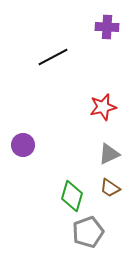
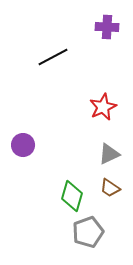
red star: rotated 12 degrees counterclockwise
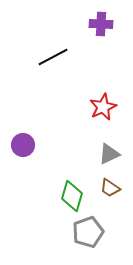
purple cross: moved 6 px left, 3 px up
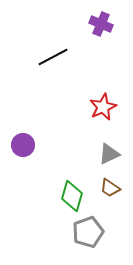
purple cross: rotated 20 degrees clockwise
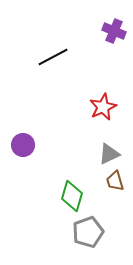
purple cross: moved 13 px right, 7 px down
brown trapezoid: moved 5 px right, 7 px up; rotated 40 degrees clockwise
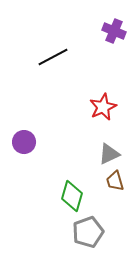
purple circle: moved 1 px right, 3 px up
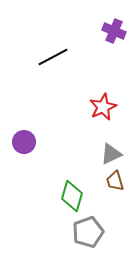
gray triangle: moved 2 px right
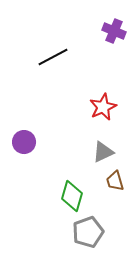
gray triangle: moved 8 px left, 2 px up
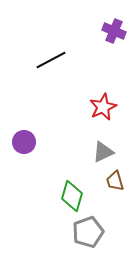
black line: moved 2 px left, 3 px down
